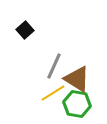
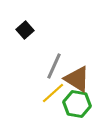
yellow line: rotated 10 degrees counterclockwise
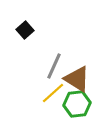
green hexagon: rotated 16 degrees counterclockwise
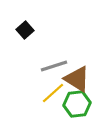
gray line: rotated 48 degrees clockwise
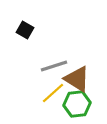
black square: rotated 18 degrees counterclockwise
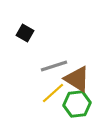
black square: moved 3 px down
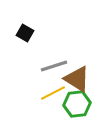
yellow line: rotated 15 degrees clockwise
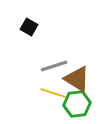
black square: moved 4 px right, 6 px up
yellow line: rotated 45 degrees clockwise
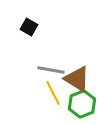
gray line: moved 3 px left, 4 px down; rotated 28 degrees clockwise
yellow line: rotated 45 degrees clockwise
green hexagon: moved 5 px right; rotated 16 degrees counterclockwise
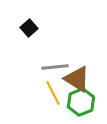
black square: moved 1 px down; rotated 18 degrees clockwise
gray line: moved 4 px right, 3 px up; rotated 16 degrees counterclockwise
green hexagon: moved 1 px left, 2 px up
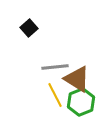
yellow line: moved 2 px right, 2 px down
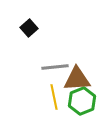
brown triangle: rotated 36 degrees counterclockwise
yellow line: moved 1 px left, 2 px down; rotated 15 degrees clockwise
green hexagon: moved 1 px right, 1 px up
